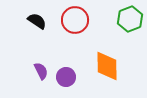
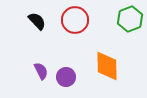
black semicircle: rotated 12 degrees clockwise
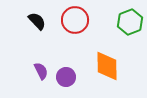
green hexagon: moved 3 px down
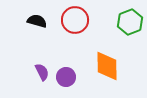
black semicircle: rotated 30 degrees counterclockwise
purple semicircle: moved 1 px right, 1 px down
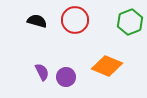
orange diamond: rotated 68 degrees counterclockwise
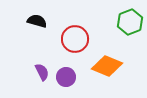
red circle: moved 19 px down
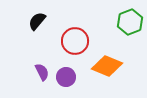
black semicircle: rotated 66 degrees counterclockwise
red circle: moved 2 px down
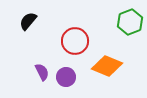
black semicircle: moved 9 px left
